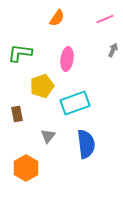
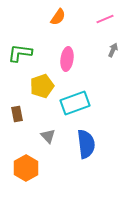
orange semicircle: moved 1 px right, 1 px up
gray triangle: rotated 21 degrees counterclockwise
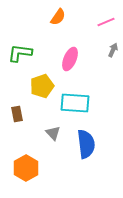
pink line: moved 1 px right, 3 px down
pink ellipse: moved 3 px right; rotated 15 degrees clockwise
cyan rectangle: rotated 24 degrees clockwise
gray triangle: moved 5 px right, 3 px up
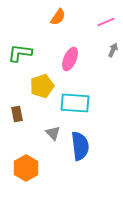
blue semicircle: moved 6 px left, 2 px down
